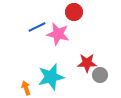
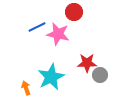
cyan star: rotated 12 degrees counterclockwise
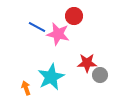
red circle: moved 4 px down
blue line: rotated 54 degrees clockwise
